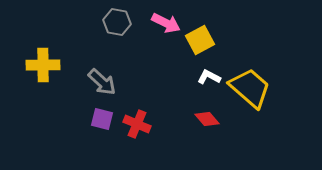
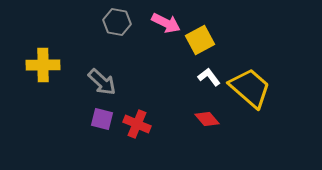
white L-shape: rotated 25 degrees clockwise
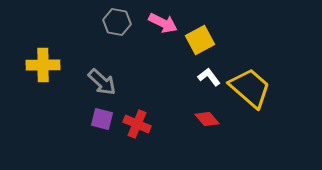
pink arrow: moved 3 px left
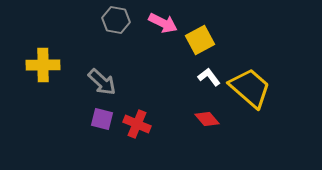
gray hexagon: moved 1 px left, 2 px up
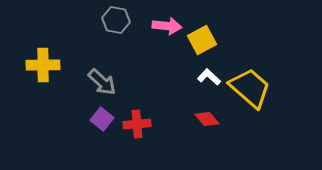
pink arrow: moved 4 px right, 3 px down; rotated 20 degrees counterclockwise
yellow square: moved 2 px right
white L-shape: rotated 10 degrees counterclockwise
purple square: rotated 25 degrees clockwise
red cross: rotated 28 degrees counterclockwise
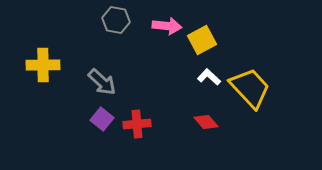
yellow trapezoid: rotated 6 degrees clockwise
red diamond: moved 1 px left, 3 px down
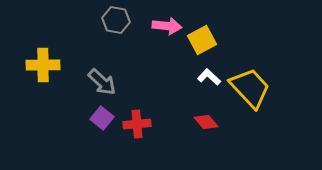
purple square: moved 1 px up
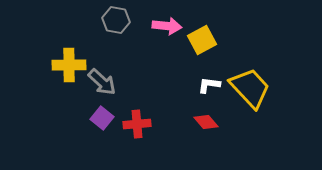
yellow cross: moved 26 px right
white L-shape: moved 8 px down; rotated 35 degrees counterclockwise
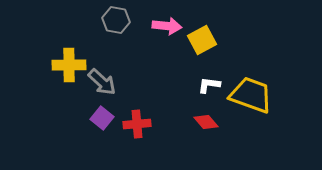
yellow trapezoid: moved 1 px right, 7 px down; rotated 27 degrees counterclockwise
